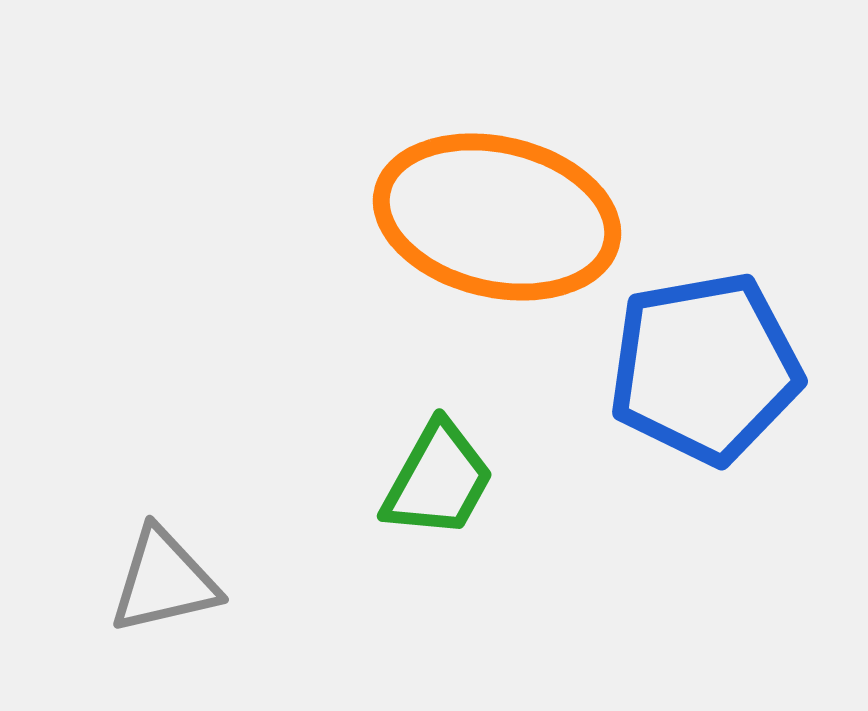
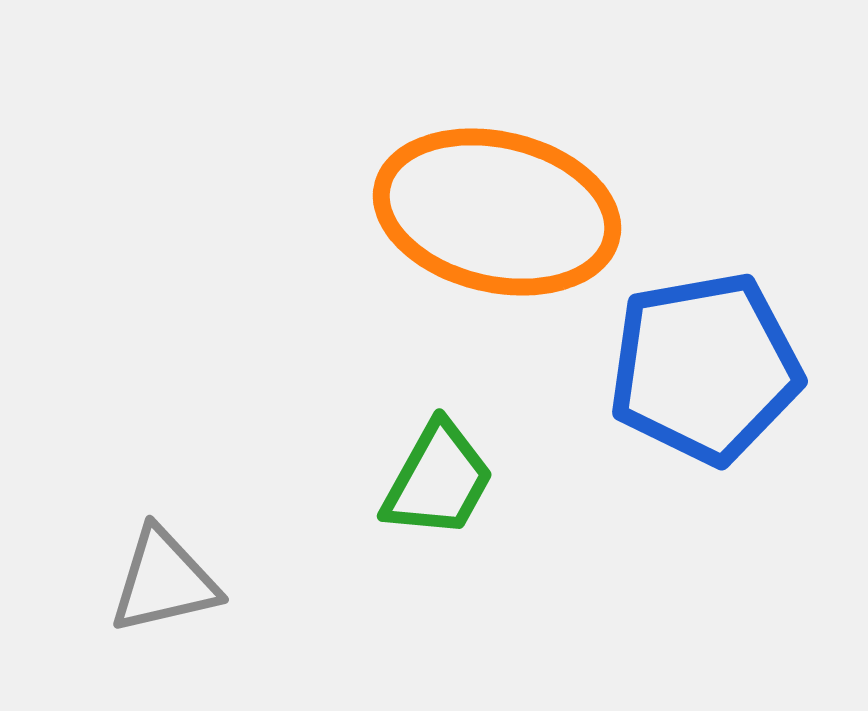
orange ellipse: moved 5 px up
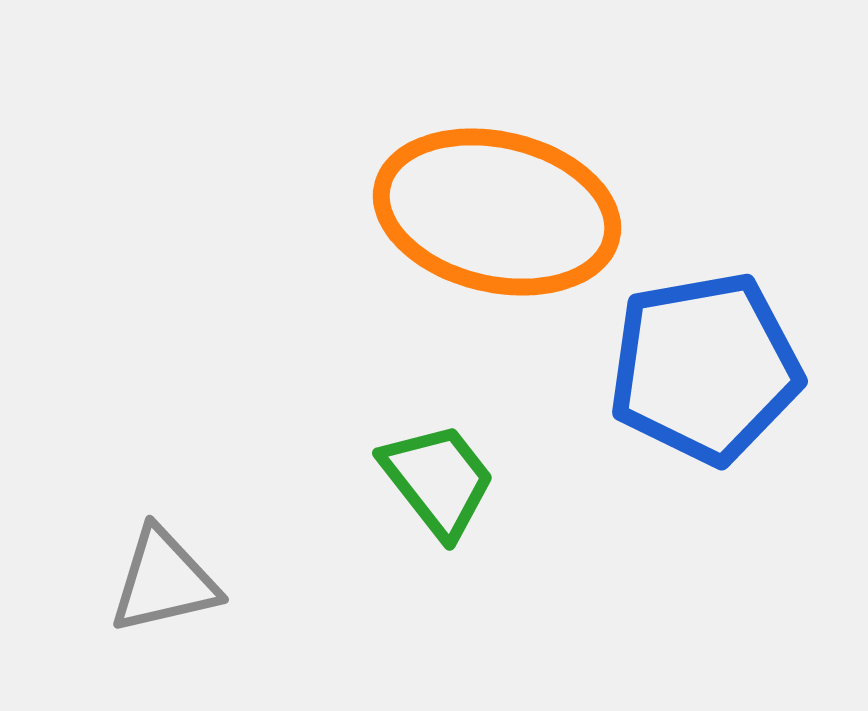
green trapezoid: rotated 67 degrees counterclockwise
